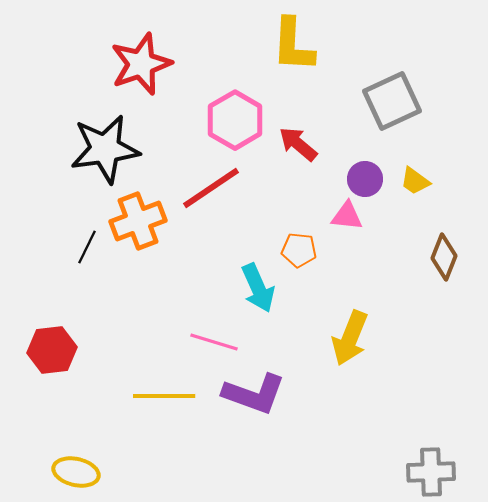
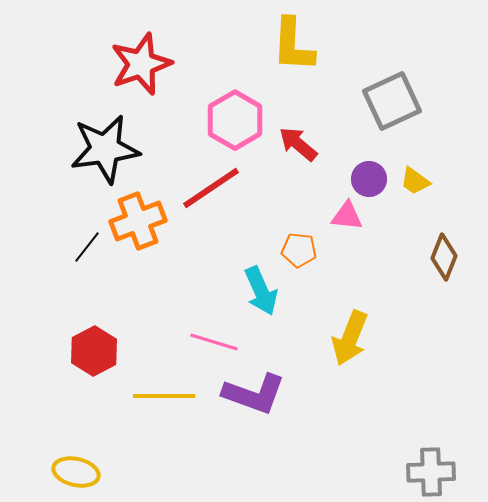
purple circle: moved 4 px right
black line: rotated 12 degrees clockwise
cyan arrow: moved 3 px right, 3 px down
red hexagon: moved 42 px right, 1 px down; rotated 21 degrees counterclockwise
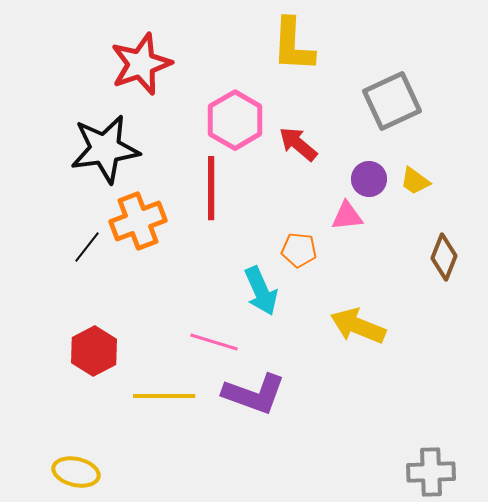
red line: rotated 56 degrees counterclockwise
pink triangle: rotated 12 degrees counterclockwise
yellow arrow: moved 8 px right, 12 px up; rotated 90 degrees clockwise
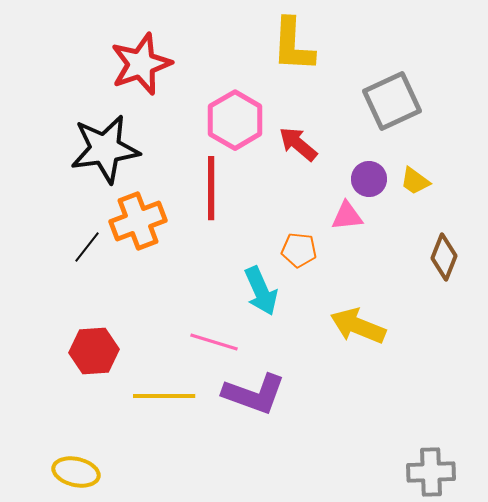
red hexagon: rotated 24 degrees clockwise
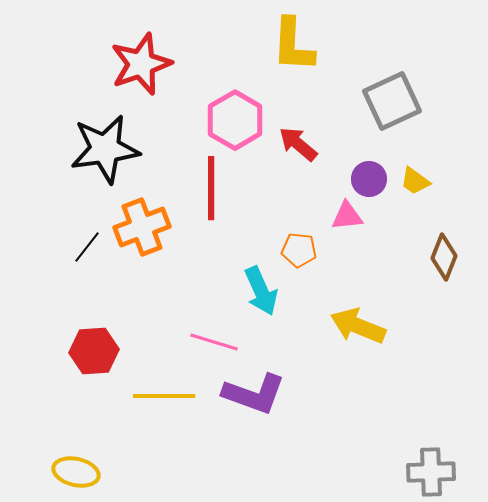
orange cross: moved 4 px right, 6 px down
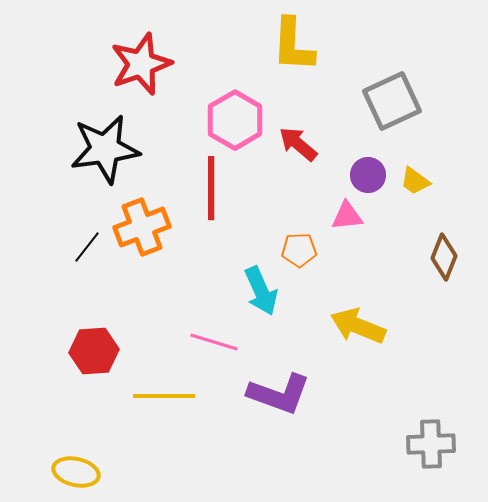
purple circle: moved 1 px left, 4 px up
orange pentagon: rotated 8 degrees counterclockwise
purple L-shape: moved 25 px right
gray cross: moved 28 px up
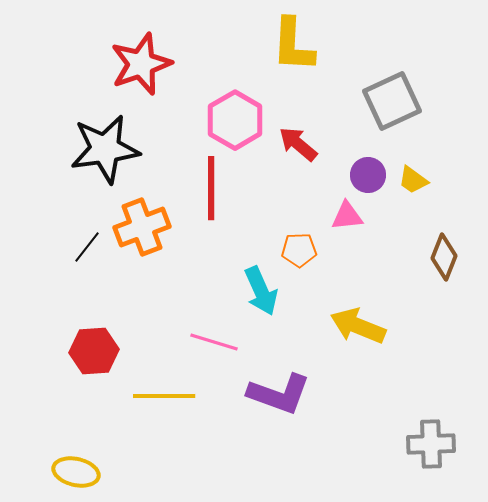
yellow trapezoid: moved 2 px left, 1 px up
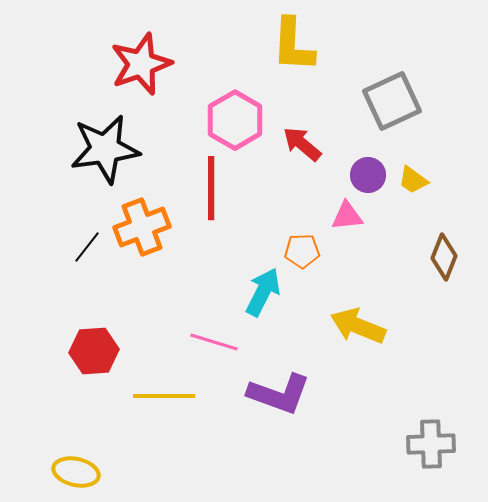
red arrow: moved 4 px right
orange pentagon: moved 3 px right, 1 px down
cyan arrow: moved 2 px right, 1 px down; rotated 129 degrees counterclockwise
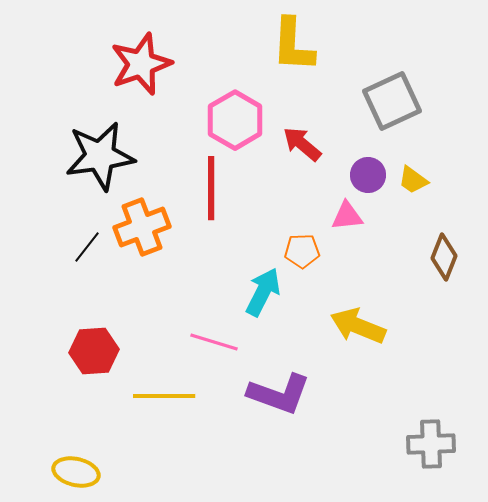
black star: moved 5 px left, 7 px down
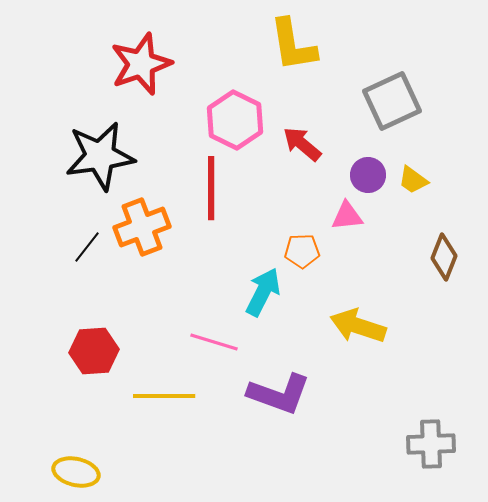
yellow L-shape: rotated 12 degrees counterclockwise
pink hexagon: rotated 4 degrees counterclockwise
yellow arrow: rotated 4 degrees counterclockwise
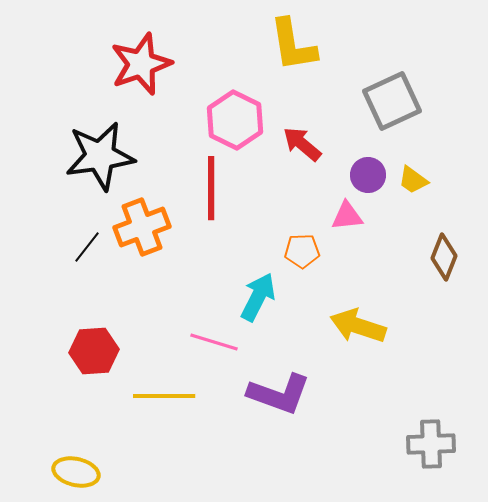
cyan arrow: moved 5 px left, 5 px down
